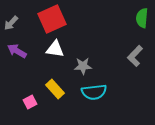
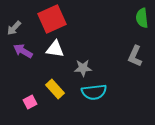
green semicircle: rotated 12 degrees counterclockwise
gray arrow: moved 3 px right, 5 px down
purple arrow: moved 6 px right
gray L-shape: rotated 20 degrees counterclockwise
gray star: moved 2 px down
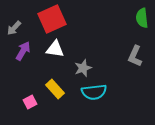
purple arrow: rotated 90 degrees clockwise
gray star: rotated 18 degrees counterclockwise
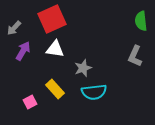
green semicircle: moved 1 px left, 3 px down
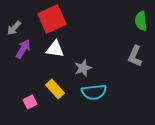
purple arrow: moved 2 px up
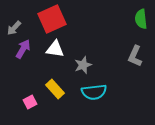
green semicircle: moved 2 px up
gray star: moved 3 px up
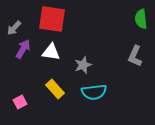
red square: rotated 32 degrees clockwise
white triangle: moved 4 px left, 3 px down
pink square: moved 10 px left
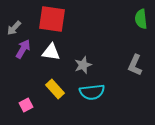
gray L-shape: moved 9 px down
cyan semicircle: moved 2 px left
pink square: moved 6 px right, 3 px down
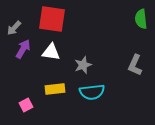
yellow rectangle: rotated 54 degrees counterclockwise
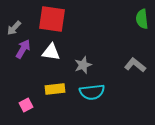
green semicircle: moved 1 px right
gray L-shape: rotated 105 degrees clockwise
